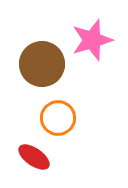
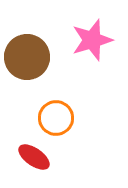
brown circle: moved 15 px left, 7 px up
orange circle: moved 2 px left
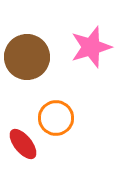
pink star: moved 1 px left, 7 px down
red ellipse: moved 11 px left, 13 px up; rotated 16 degrees clockwise
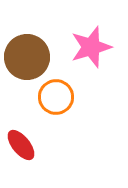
orange circle: moved 21 px up
red ellipse: moved 2 px left, 1 px down
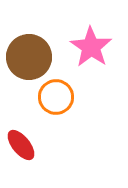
pink star: rotated 21 degrees counterclockwise
brown circle: moved 2 px right
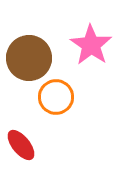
pink star: moved 2 px up
brown circle: moved 1 px down
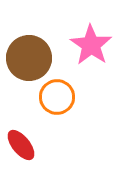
orange circle: moved 1 px right
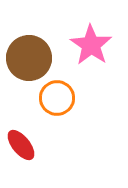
orange circle: moved 1 px down
